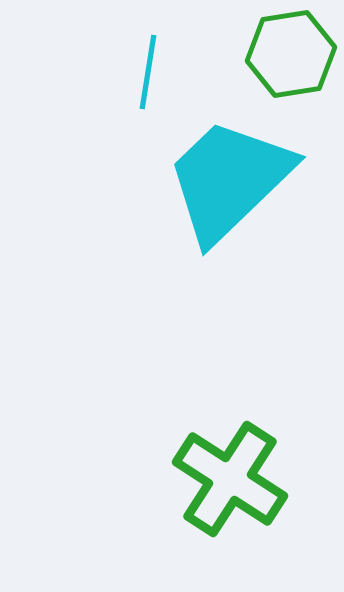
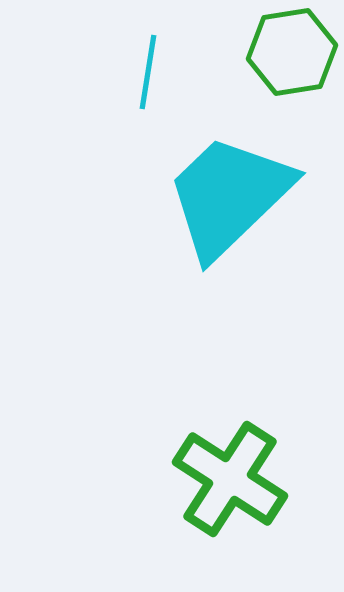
green hexagon: moved 1 px right, 2 px up
cyan trapezoid: moved 16 px down
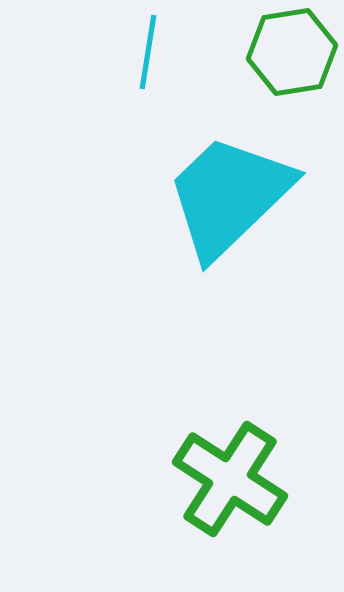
cyan line: moved 20 px up
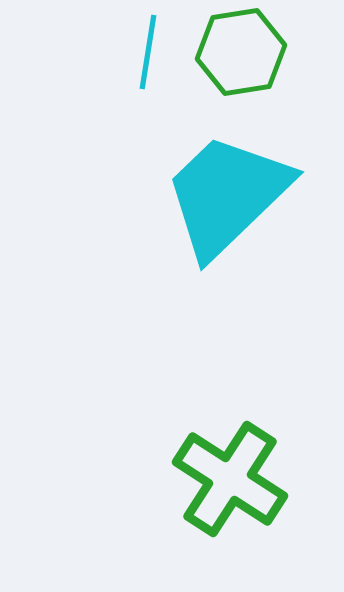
green hexagon: moved 51 px left
cyan trapezoid: moved 2 px left, 1 px up
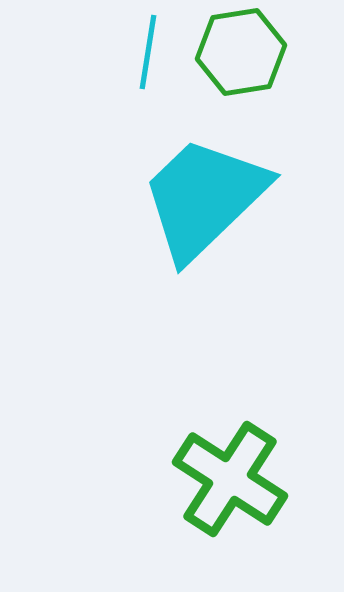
cyan trapezoid: moved 23 px left, 3 px down
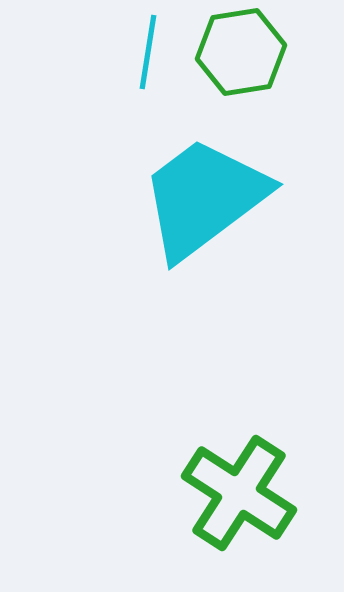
cyan trapezoid: rotated 7 degrees clockwise
green cross: moved 9 px right, 14 px down
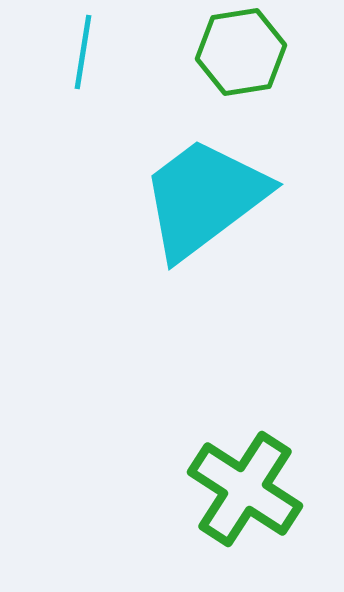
cyan line: moved 65 px left
green cross: moved 6 px right, 4 px up
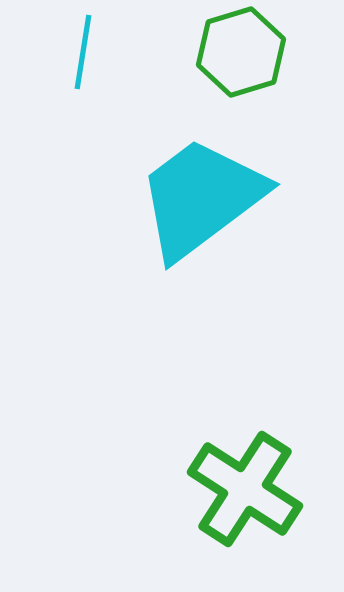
green hexagon: rotated 8 degrees counterclockwise
cyan trapezoid: moved 3 px left
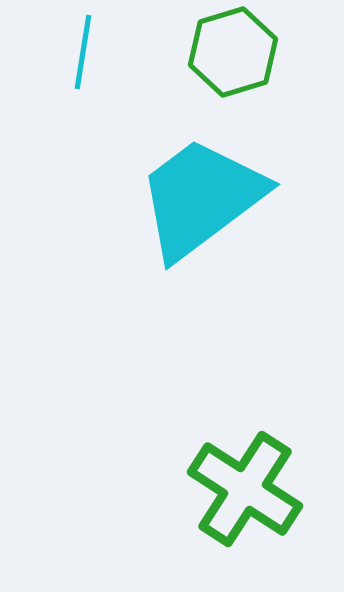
green hexagon: moved 8 px left
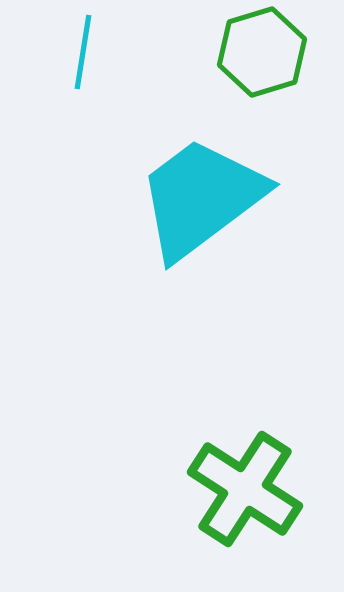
green hexagon: moved 29 px right
